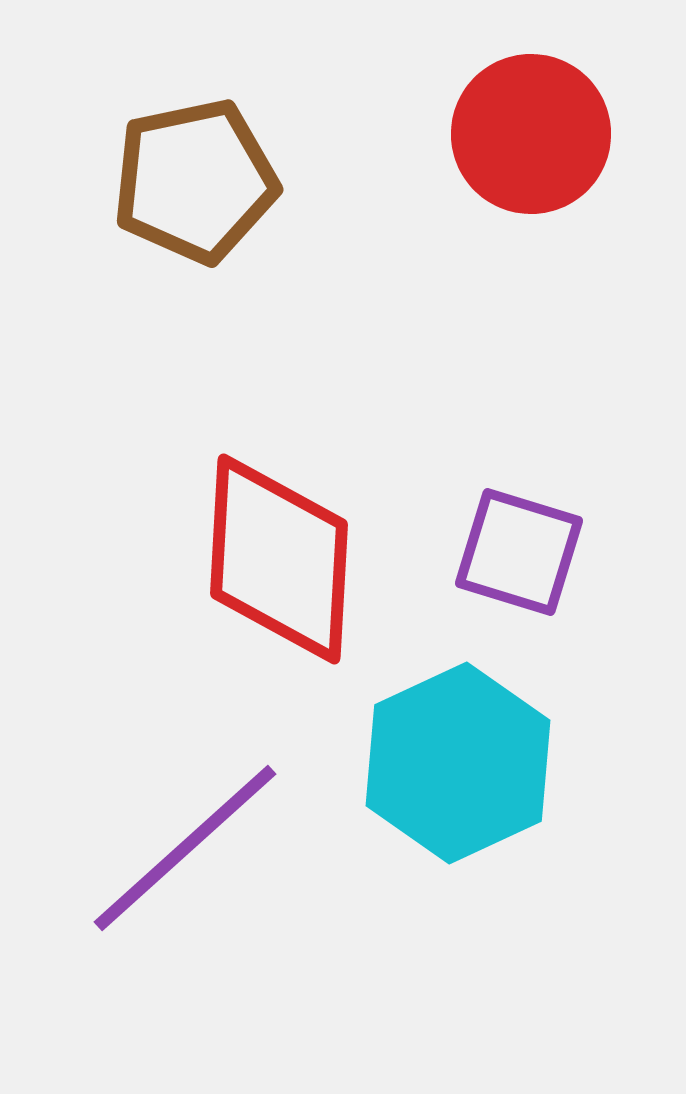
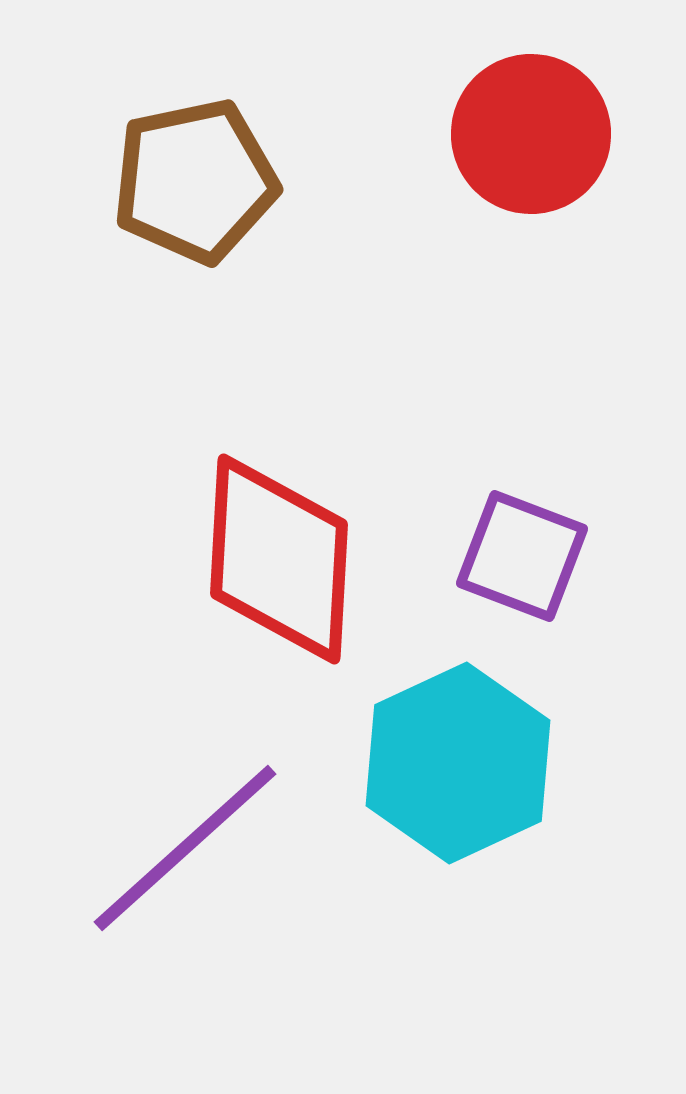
purple square: moved 3 px right, 4 px down; rotated 4 degrees clockwise
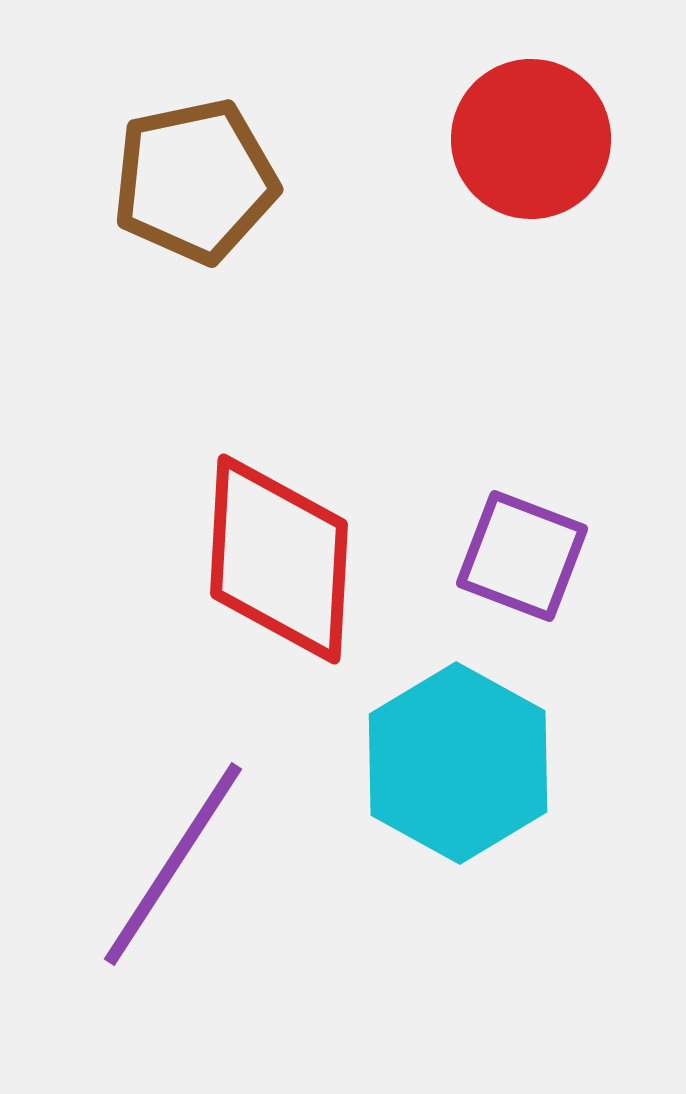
red circle: moved 5 px down
cyan hexagon: rotated 6 degrees counterclockwise
purple line: moved 12 px left, 16 px down; rotated 15 degrees counterclockwise
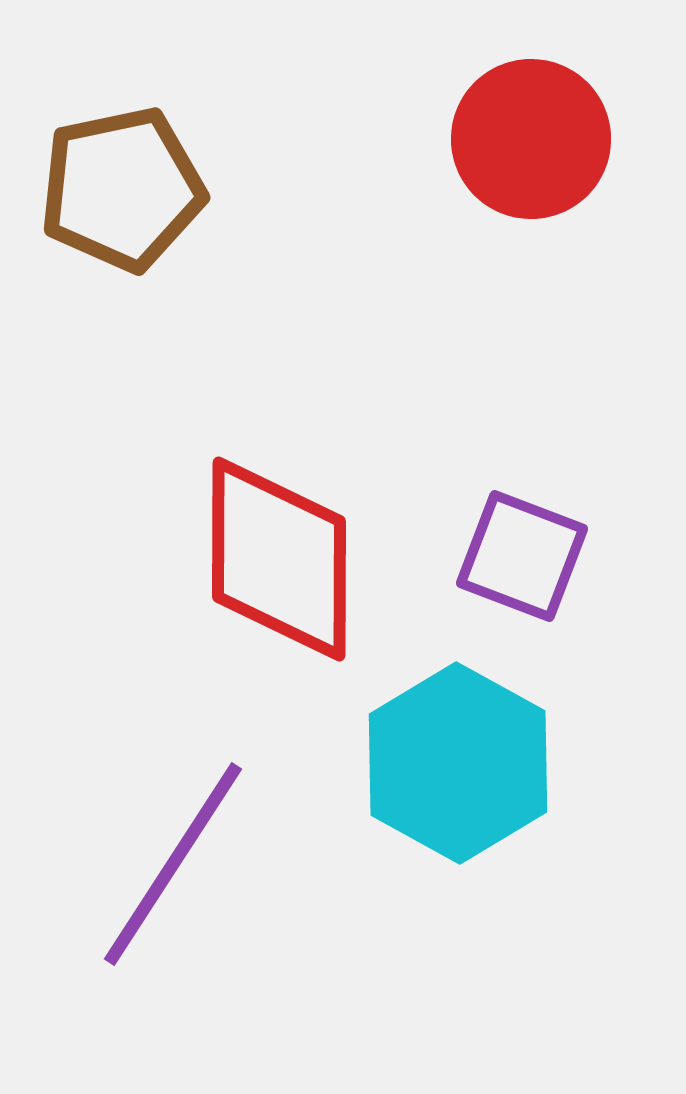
brown pentagon: moved 73 px left, 8 px down
red diamond: rotated 3 degrees counterclockwise
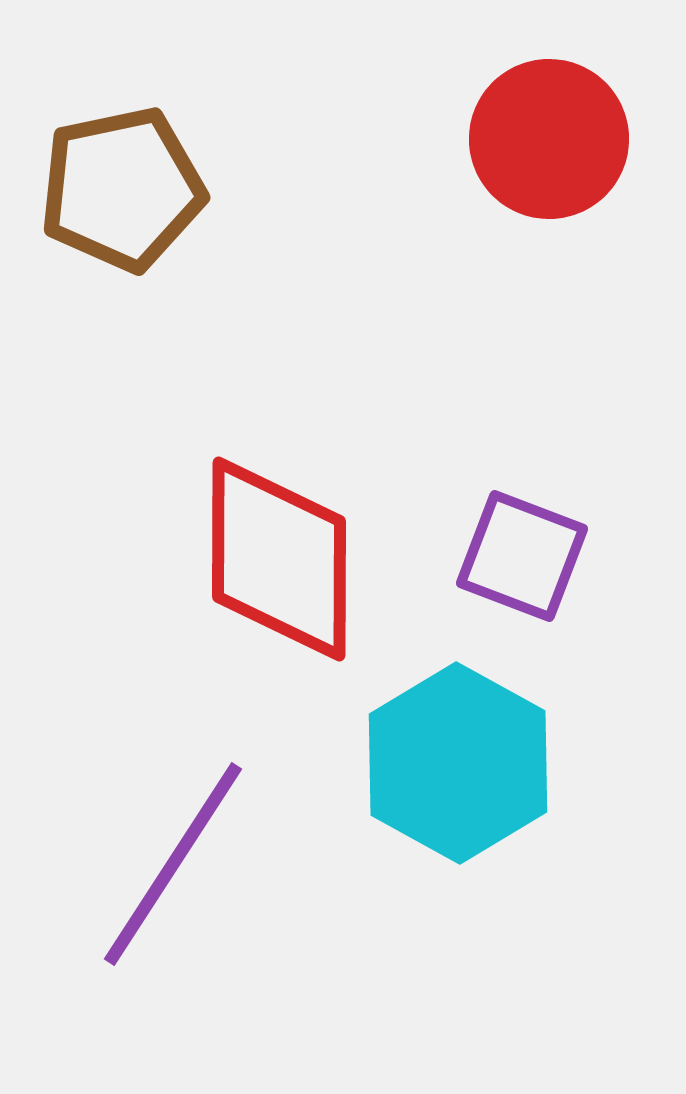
red circle: moved 18 px right
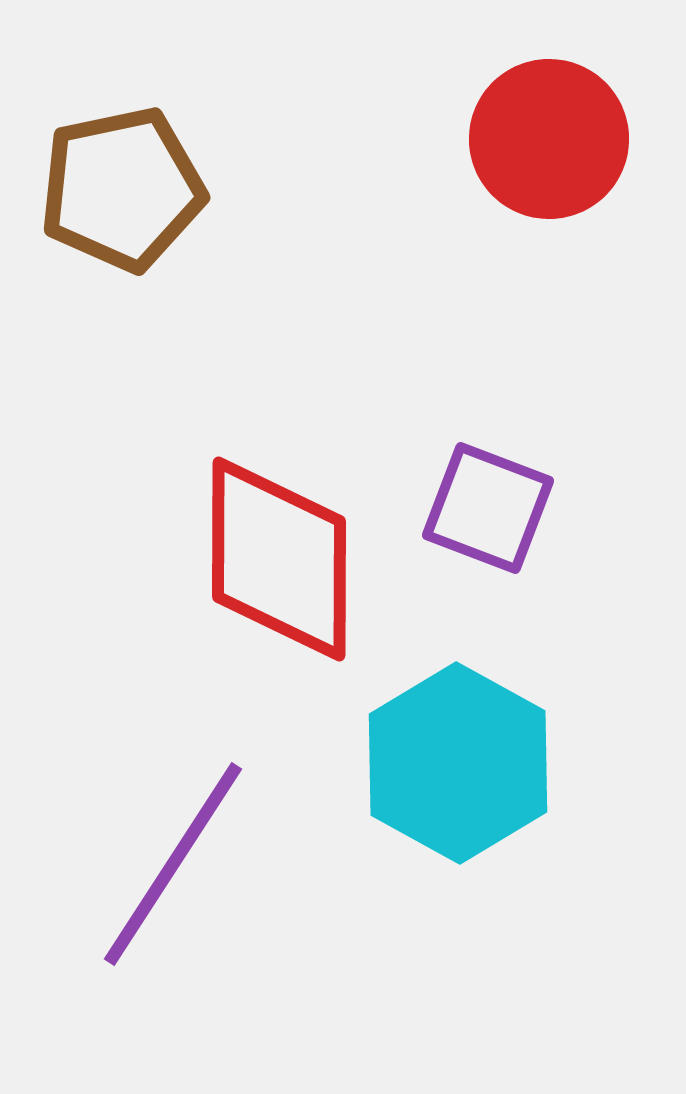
purple square: moved 34 px left, 48 px up
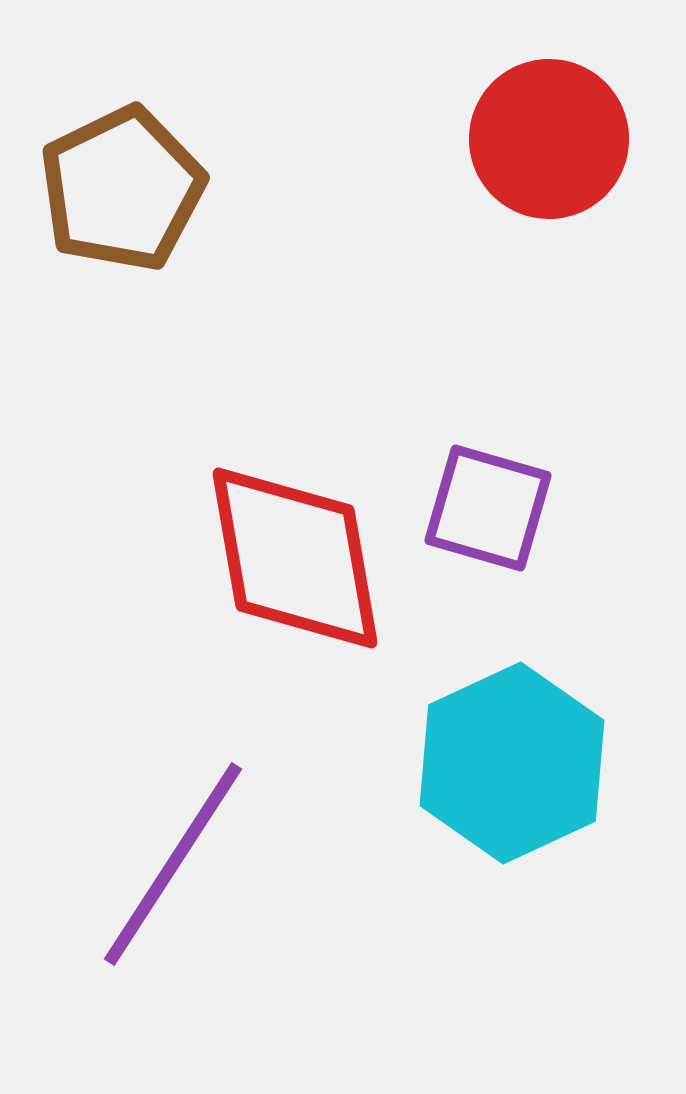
brown pentagon: rotated 14 degrees counterclockwise
purple square: rotated 5 degrees counterclockwise
red diamond: moved 16 px right, 1 px up; rotated 10 degrees counterclockwise
cyan hexagon: moved 54 px right; rotated 6 degrees clockwise
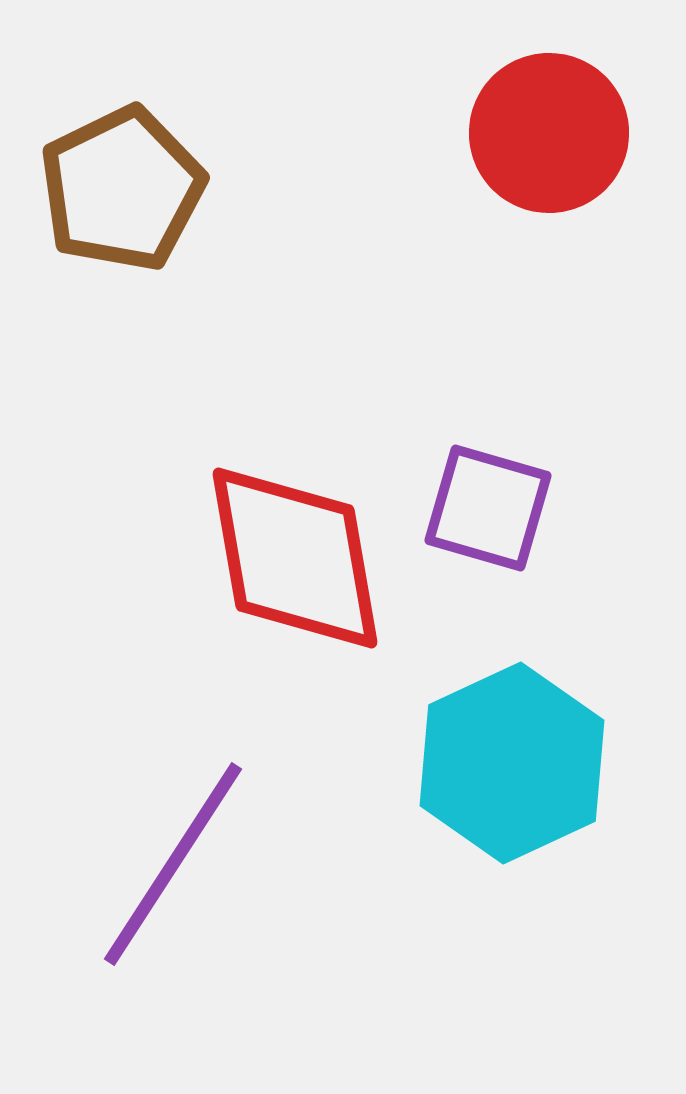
red circle: moved 6 px up
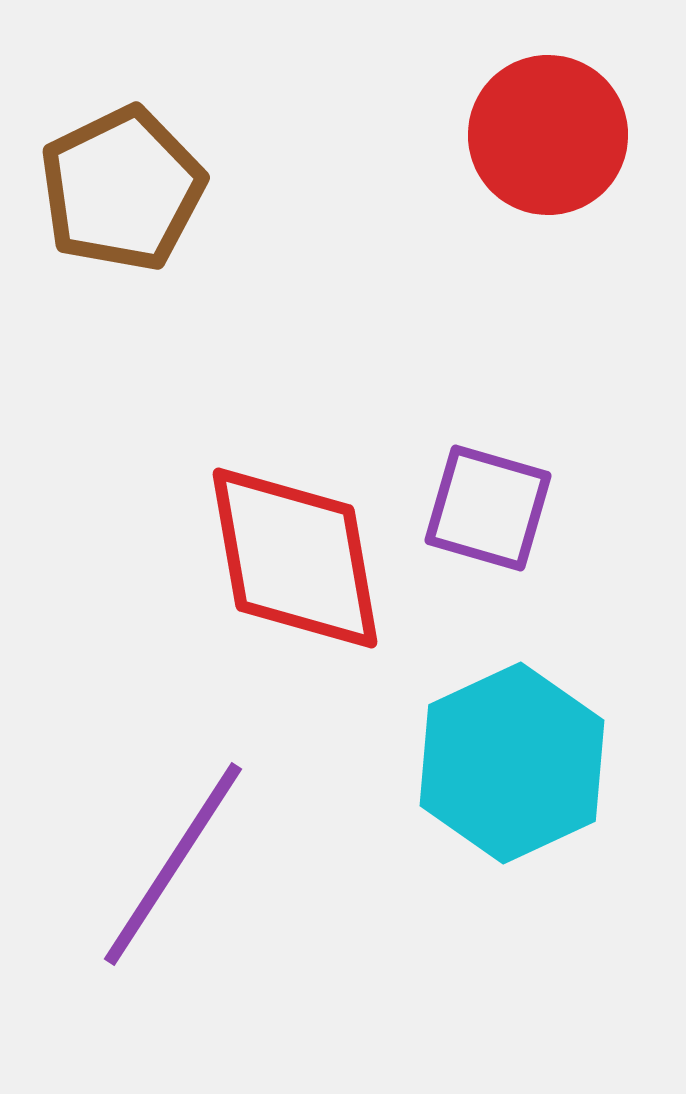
red circle: moved 1 px left, 2 px down
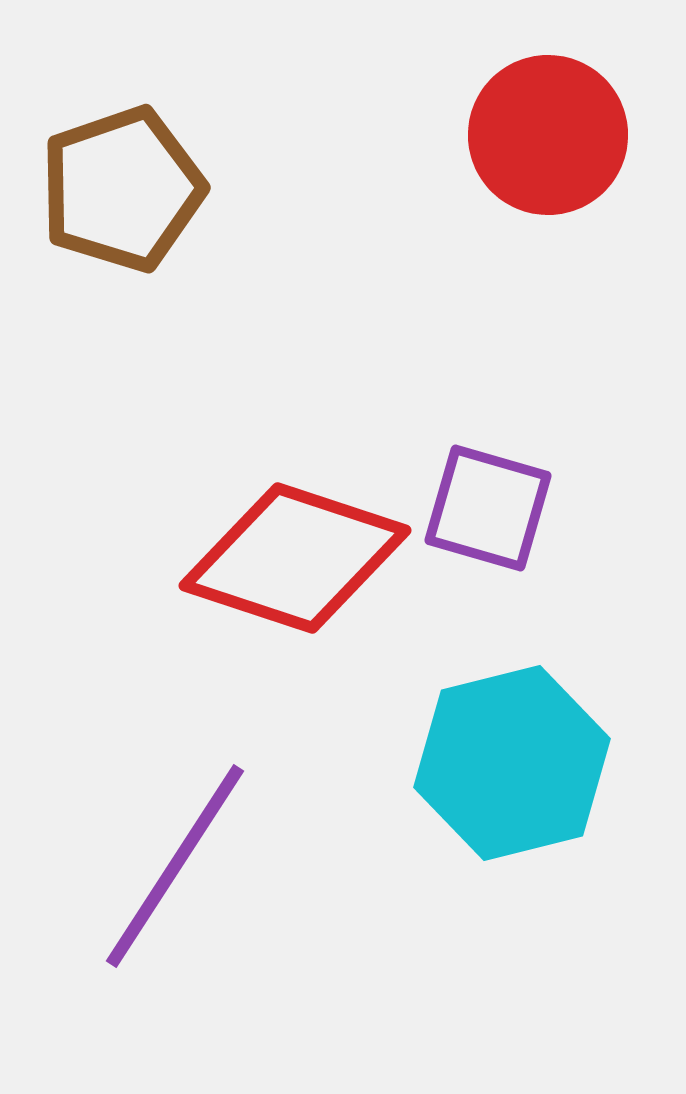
brown pentagon: rotated 7 degrees clockwise
red diamond: rotated 62 degrees counterclockwise
cyan hexagon: rotated 11 degrees clockwise
purple line: moved 2 px right, 2 px down
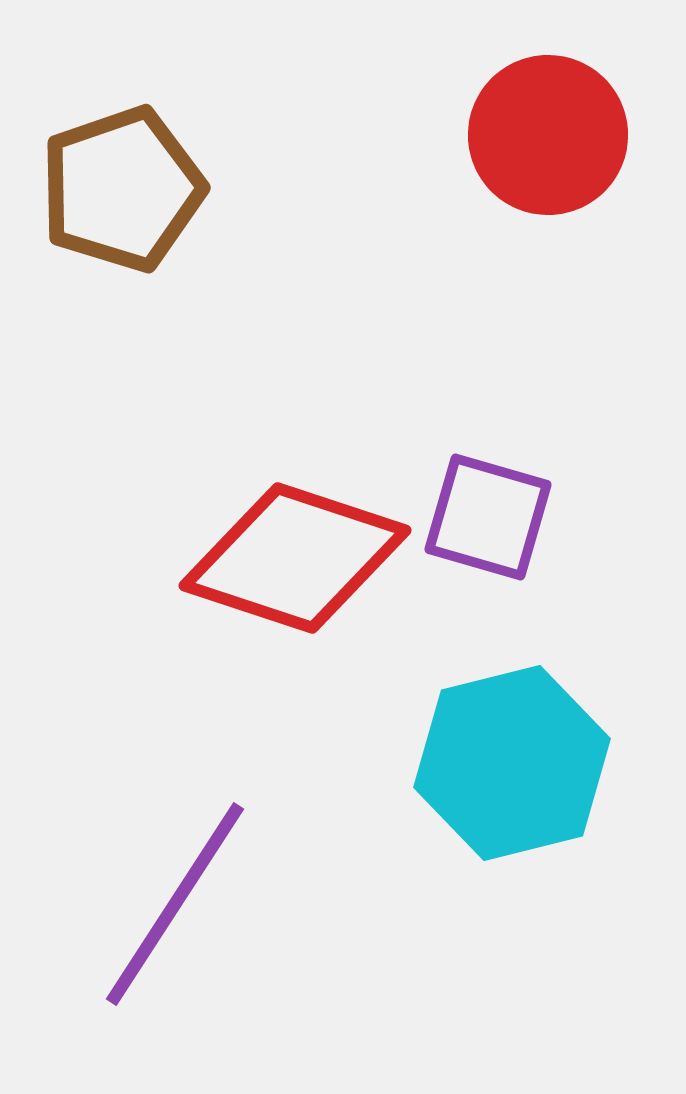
purple square: moved 9 px down
purple line: moved 38 px down
